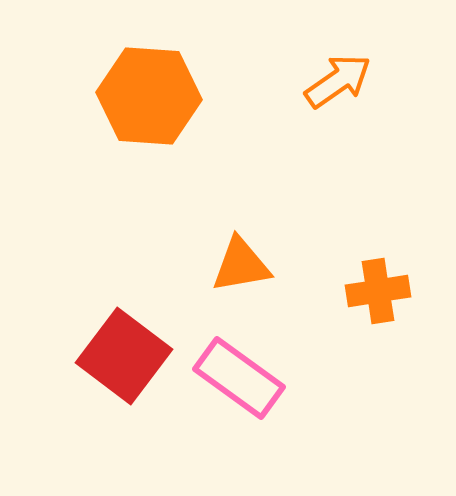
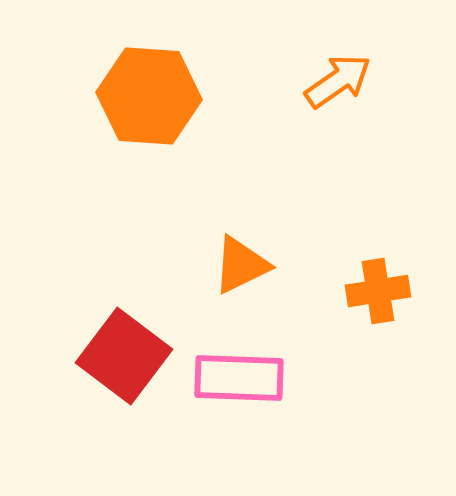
orange triangle: rotated 16 degrees counterclockwise
pink rectangle: rotated 34 degrees counterclockwise
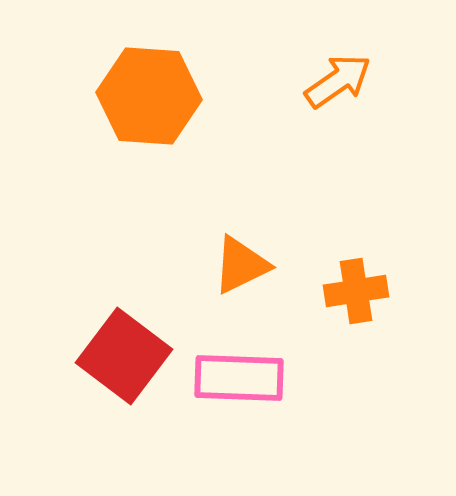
orange cross: moved 22 px left
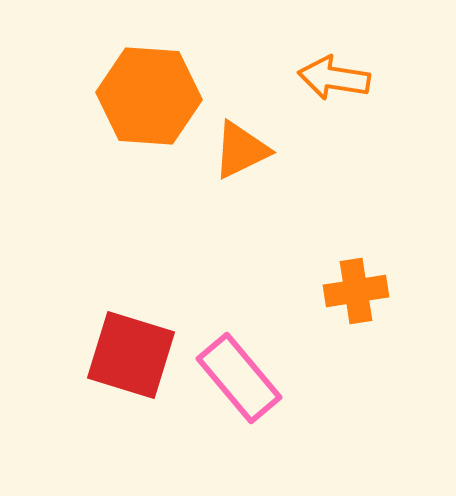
orange arrow: moved 4 px left, 3 px up; rotated 136 degrees counterclockwise
orange triangle: moved 115 px up
red square: moved 7 px right, 1 px up; rotated 20 degrees counterclockwise
pink rectangle: rotated 48 degrees clockwise
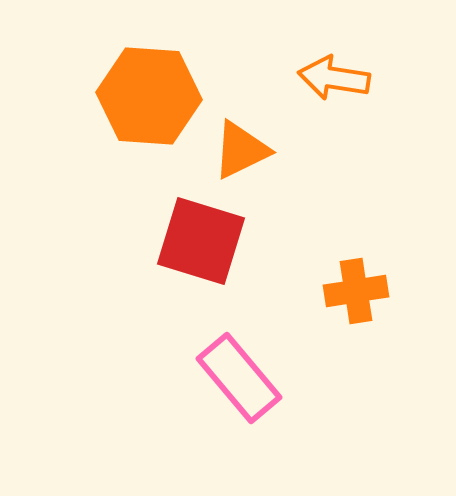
red square: moved 70 px right, 114 px up
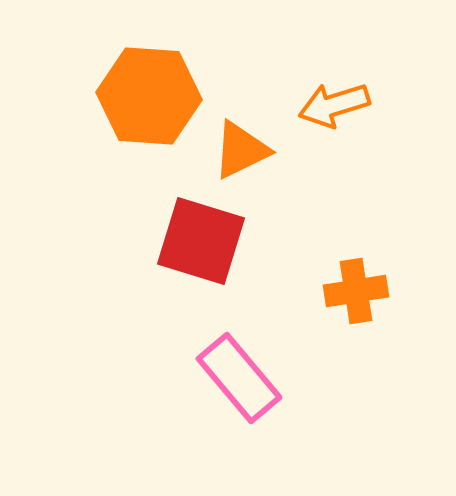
orange arrow: moved 27 px down; rotated 26 degrees counterclockwise
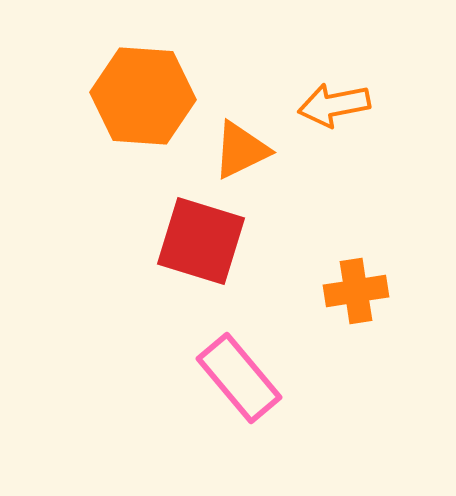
orange hexagon: moved 6 px left
orange arrow: rotated 6 degrees clockwise
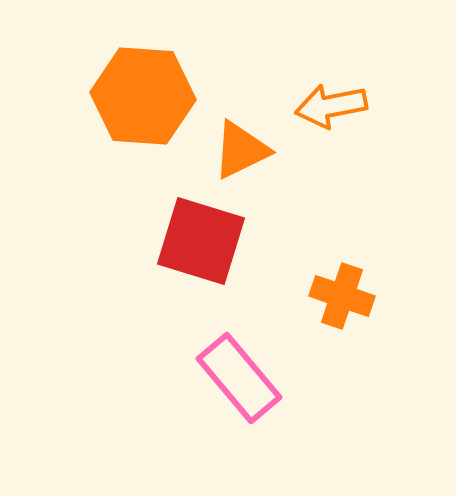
orange arrow: moved 3 px left, 1 px down
orange cross: moved 14 px left, 5 px down; rotated 28 degrees clockwise
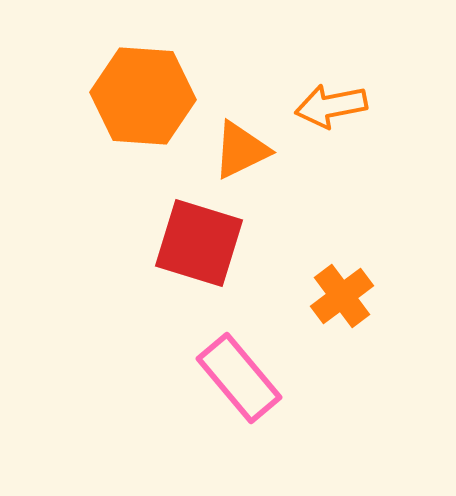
red square: moved 2 px left, 2 px down
orange cross: rotated 34 degrees clockwise
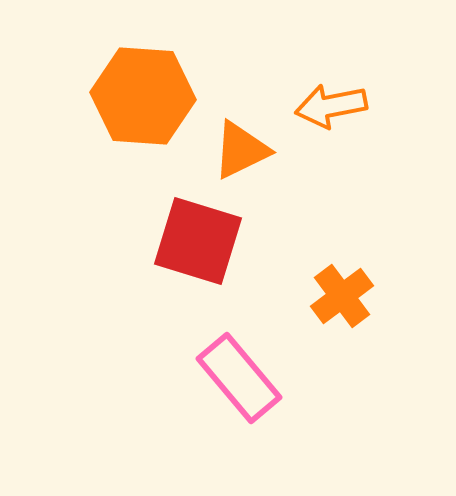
red square: moved 1 px left, 2 px up
